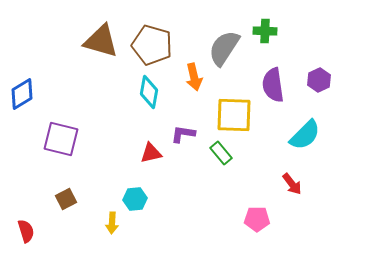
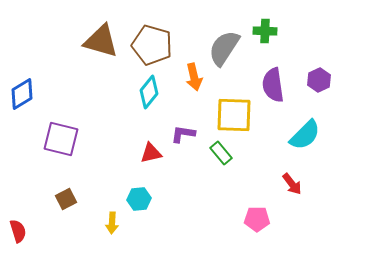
cyan diamond: rotated 28 degrees clockwise
cyan hexagon: moved 4 px right
red semicircle: moved 8 px left
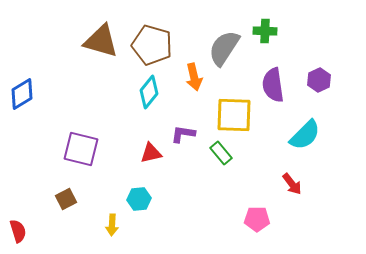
purple square: moved 20 px right, 10 px down
yellow arrow: moved 2 px down
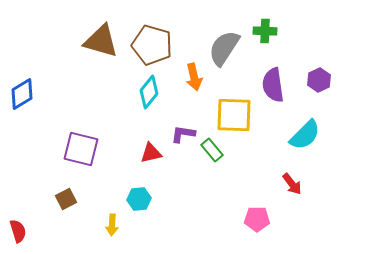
green rectangle: moved 9 px left, 3 px up
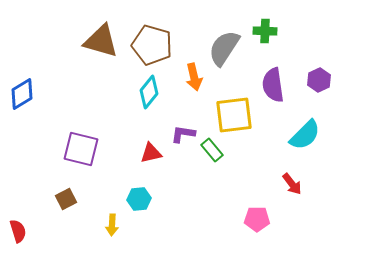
yellow square: rotated 9 degrees counterclockwise
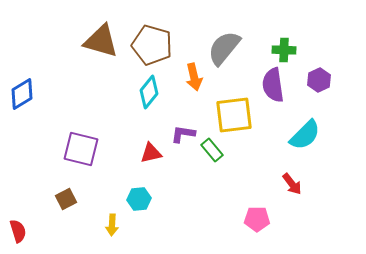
green cross: moved 19 px right, 19 px down
gray semicircle: rotated 6 degrees clockwise
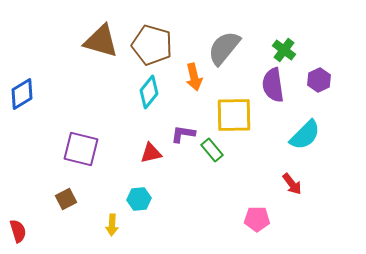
green cross: rotated 35 degrees clockwise
yellow square: rotated 6 degrees clockwise
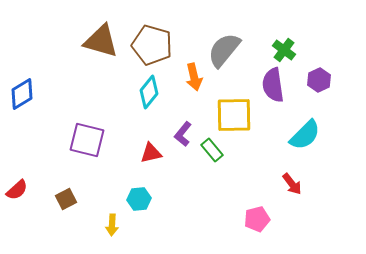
gray semicircle: moved 2 px down
purple L-shape: rotated 60 degrees counterclockwise
purple square: moved 6 px right, 9 px up
pink pentagon: rotated 15 degrees counterclockwise
red semicircle: moved 1 px left, 41 px up; rotated 65 degrees clockwise
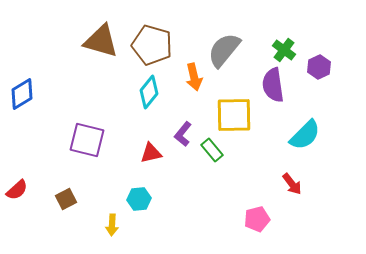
purple hexagon: moved 13 px up
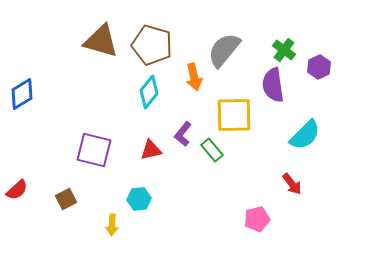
purple square: moved 7 px right, 10 px down
red triangle: moved 3 px up
